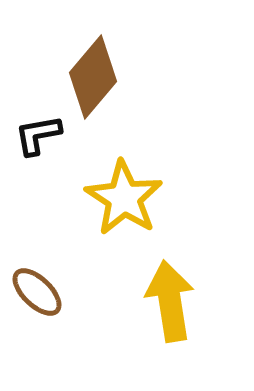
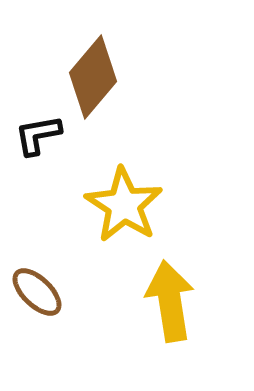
yellow star: moved 7 px down
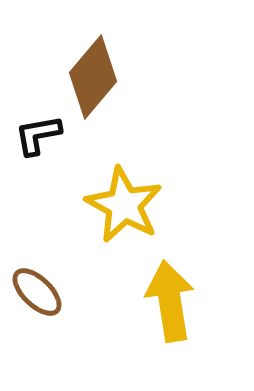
yellow star: rotated 4 degrees counterclockwise
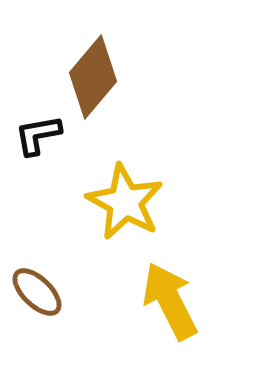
yellow star: moved 1 px right, 3 px up
yellow arrow: rotated 18 degrees counterclockwise
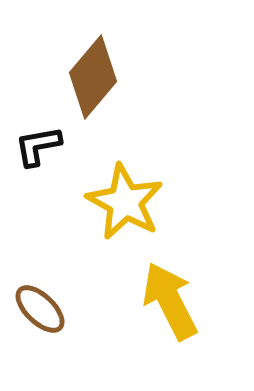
black L-shape: moved 11 px down
brown ellipse: moved 3 px right, 17 px down
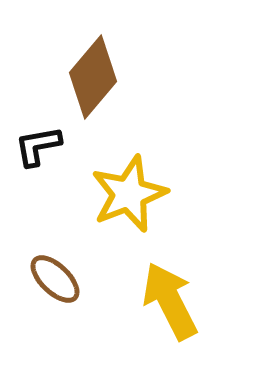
yellow star: moved 4 px right, 8 px up; rotated 22 degrees clockwise
brown ellipse: moved 15 px right, 30 px up
